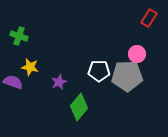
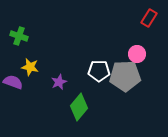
gray pentagon: moved 2 px left
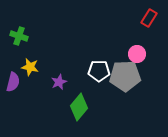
purple semicircle: rotated 84 degrees clockwise
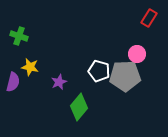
white pentagon: rotated 15 degrees clockwise
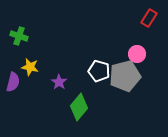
gray pentagon: rotated 12 degrees counterclockwise
purple star: rotated 14 degrees counterclockwise
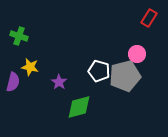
green diamond: rotated 36 degrees clockwise
